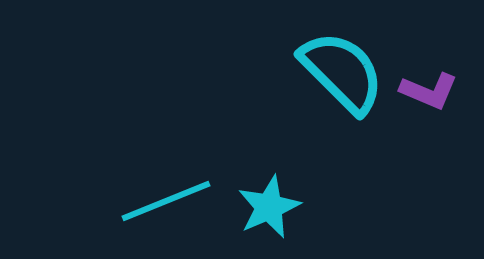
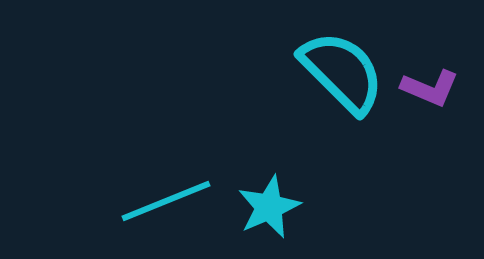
purple L-shape: moved 1 px right, 3 px up
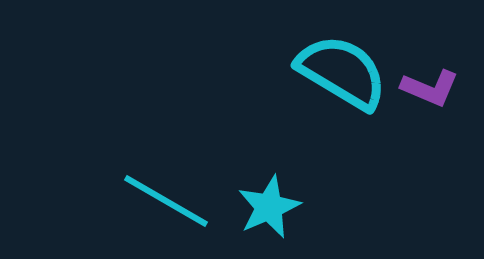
cyan semicircle: rotated 14 degrees counterclockwise
cyan line: rotated 52 degrees clockwise
